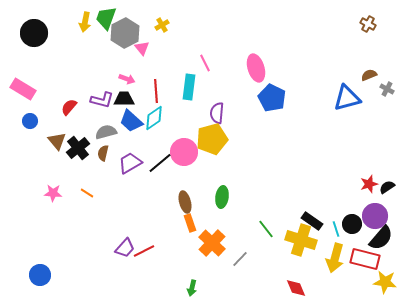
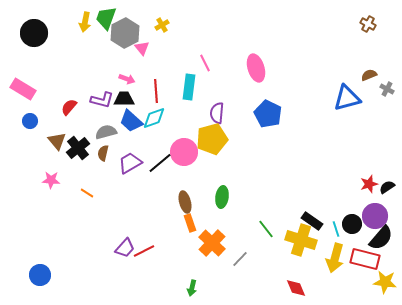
blue pentagon at (272, 98): moved 4 px left, 16 px down
cyan diamond at (154, 118): rotated 15 degrees clockwise
pink star at (53, 193): moved 2 px left, 13 px up
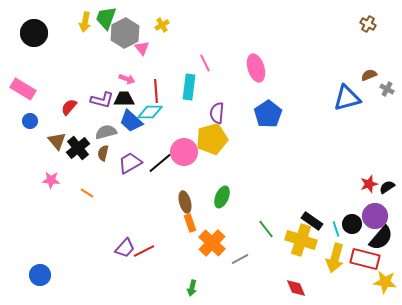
blue pentagon at (268, 114): rotated 12 degrees clockwise
cyan diamond at (154, 118): moved 4 px left, 6 px up; rotated 20 degrees clockwise
green ellipse at (222, 197): rotated 15 degrees clockwise
gray line at (240, 259): rotated 18 degrees clockwise
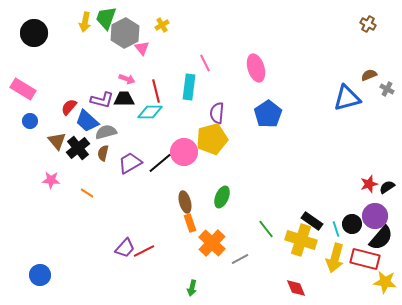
red line at (156, 91): rotated 10 degrees counterclockwise
blue trapezoid at (131, 121): moved 44 px left
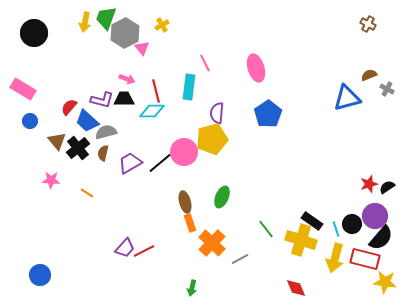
cyan diamond at (150, 112): moved 2 px right, 1 px up
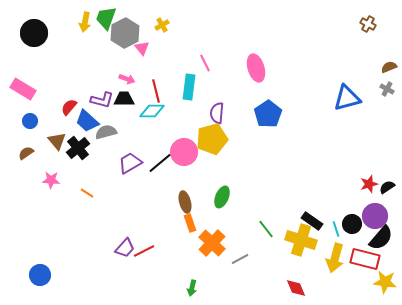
brown semicircle at (369, 75): moved 20 px right, 8 px up
brown semicircle at (103, 153): moved 77 px left; rotated 42 degrees clockwise
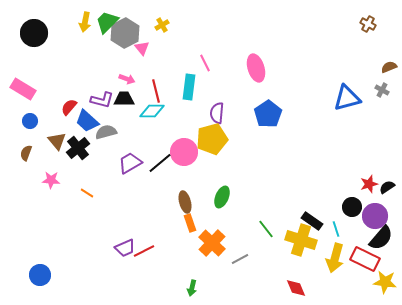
green trapezoid at (106, 18): moved 1 px right, 4 px down; rotated 25 degrees clockwise
gray cross at (387, 89): moved 5 px left, 1 px down
brown semicircle at (26, 153): rotated 35 degrees counterclockwise
black circle at (352, 224): moved 17 px up
purple trapezoid at (125, 248): rotated 25 degrees clockwise
red rectangle at (365, 259): rotated 12 degrees clockwise
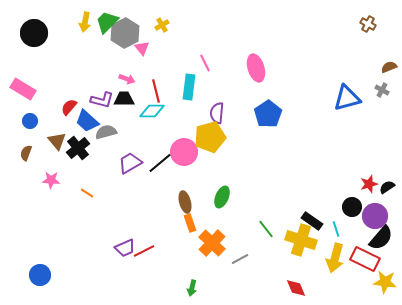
yellow pentagon at (212, 139): moved 2 px left, 2 px up
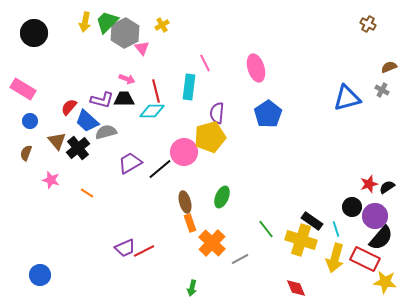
black line at (160, 163): moved 6 px down
pink star at (51, 180): rotated 12 degrees clockwise
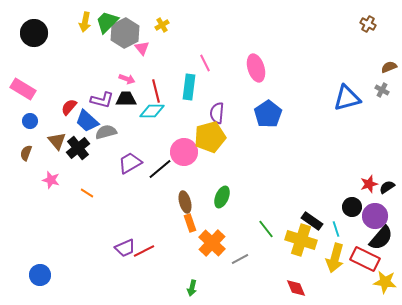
black trapezoid at (124, 99): moved 2 px right
